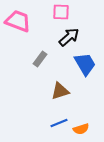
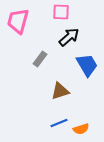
pink trapezoid: rotated 96 degrees counterclockwise
blue trapezoid: moved 2 px right, 1 px down
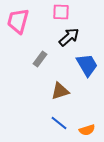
blue line: rotated 60 degrees clockwise
orange semicircle: moved 6 px right, 1 px down
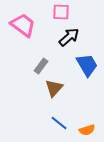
pink trapezoid: moved 5 px right, 4 px down; rotated 112 degrees clockwise
gray rectangle: moved 1 px right, 7 px down
brown triangle: moved 6 px left, 3 px up; rotated 30 degrees counterclockwise
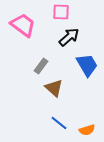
brown triangle: rotated 30 degrees counterclockwise
